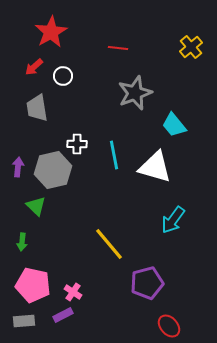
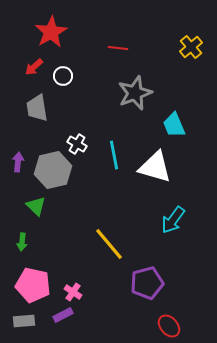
cyan trapezoid: rotated 16 degrees clockwise
white cross: rotated 30 degrees clockwise
purple arrow: moved 5 px up
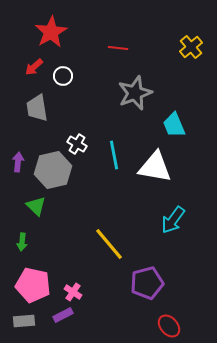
white triangle: rotated 6 degrees counterclockwise
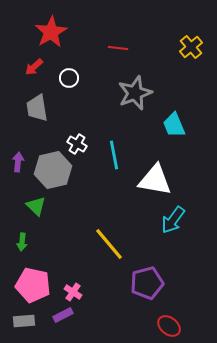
white circle: moved 6 px right, 2 px down
white triangle: moved 13 px down
red ellipse: rotated 10 degrees counterclockwise
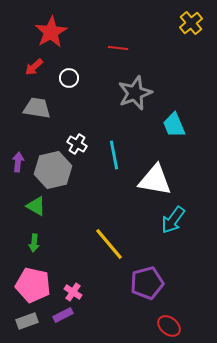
yellow cross: moved 24 px up
gray trapezoid: rotated 108 degrees clockwise
green triangle: rotated 15 degrees counterclockwise
green arrow: moved 12 px right, 1 px down
gray rectangle: moved 3 px right; rotated 15 degrees counterclockwise
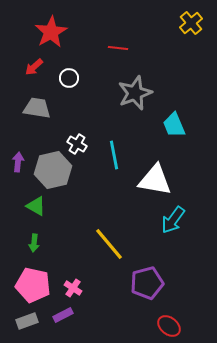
pink cross: moved 4 px up
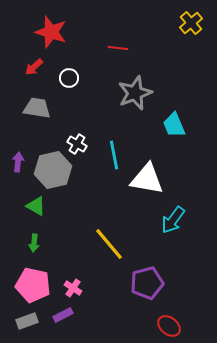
red star: rotated 24 degrees counterclockwise
white triangle: moved 8 px left, 1 px up
